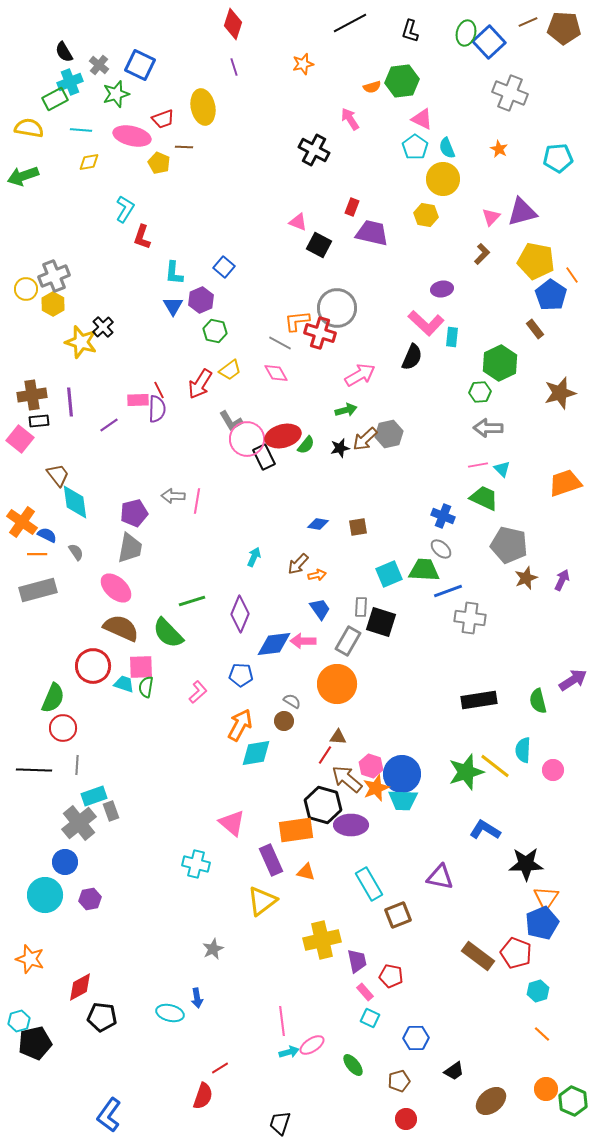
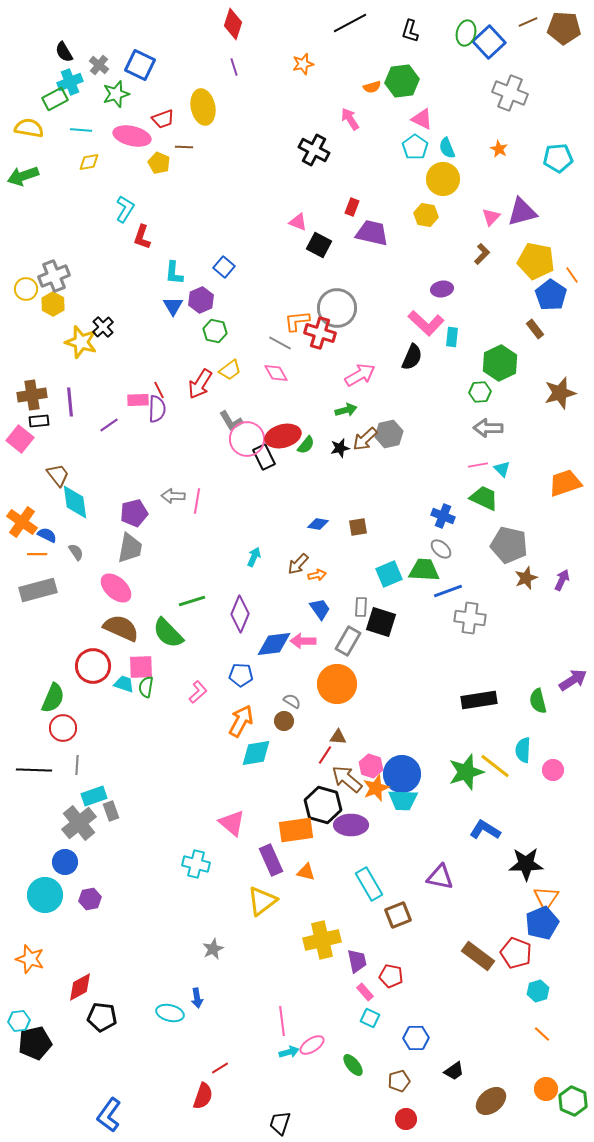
orange arrow at (240, 725): moved 1 px right, 4 px up
cyan hexagon at (19, 1021): rotated 10 degrees clockwise
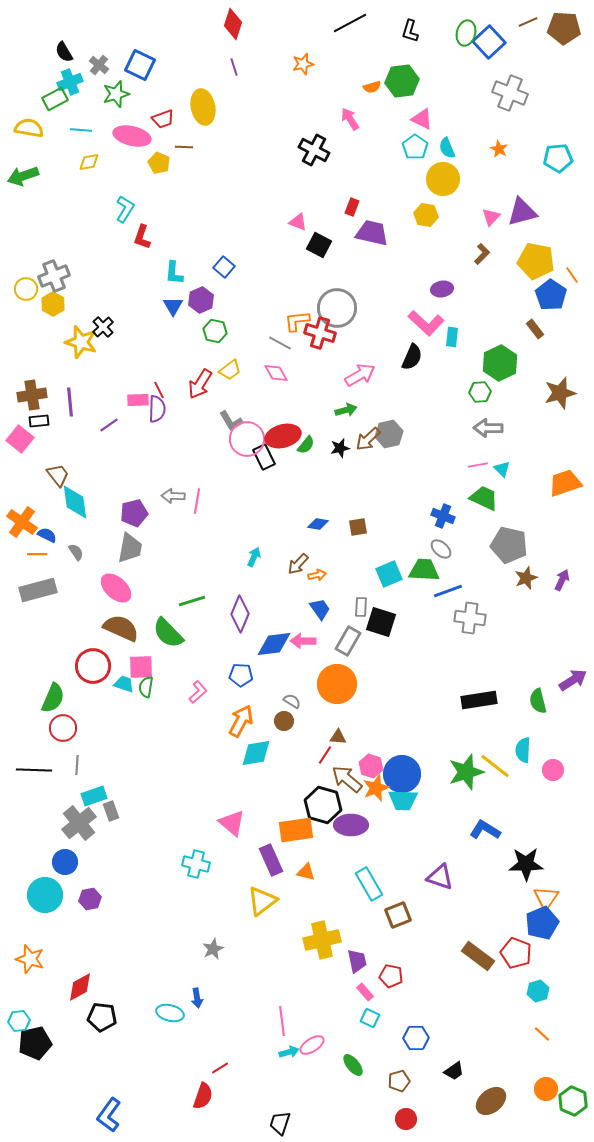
brown arrow at (365, 439): moved 3 px right
purple triangle at (440, 877): rotated 8 degrees clockwise
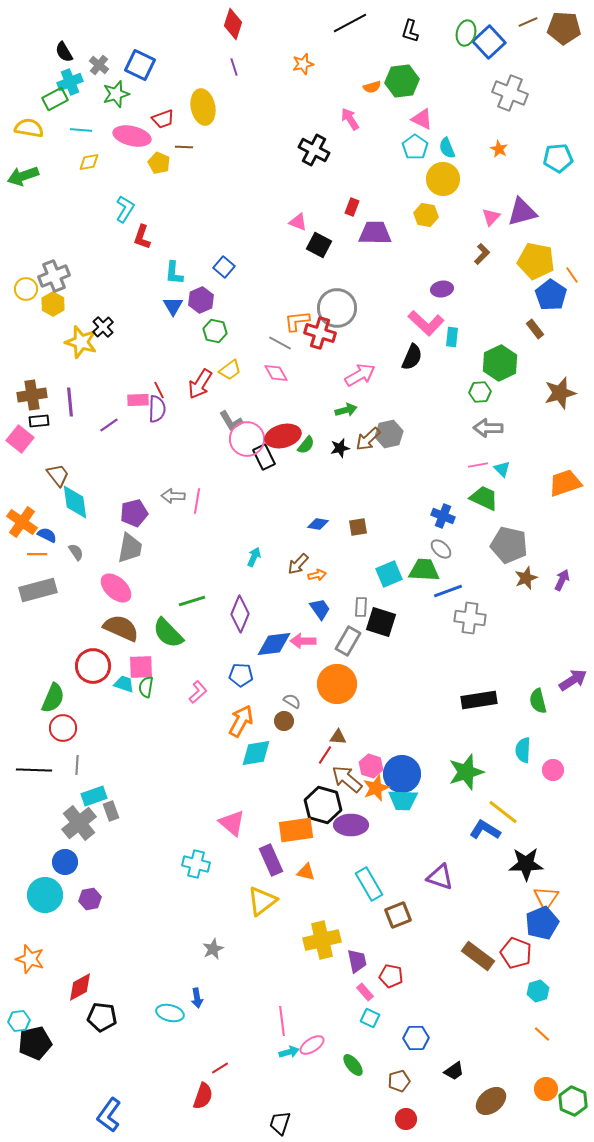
purple trapezoid at (372, 233): moved 3 px right; rotated 12 degrees counterclockwise
yellow line at (495, 766): moved 8 px right, 46 px down
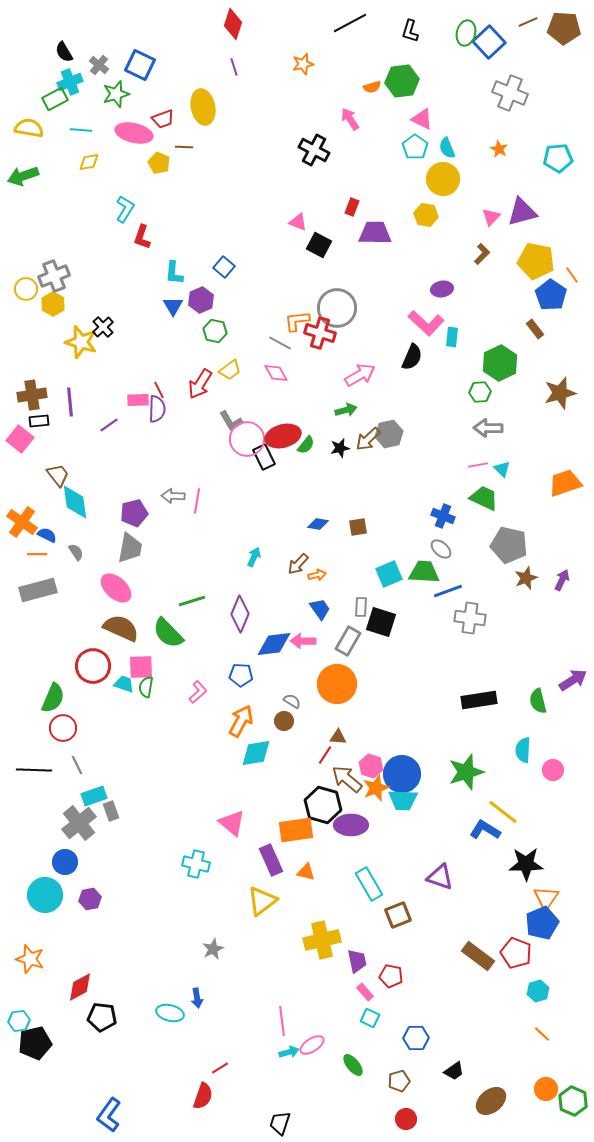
pink ellipse at (132, 136): moved 2 px right, 3 px up
green trapezoid at (424, 570): moved 2 px down
gray line at (77, 765): rotated 30 degrees counterclockwise
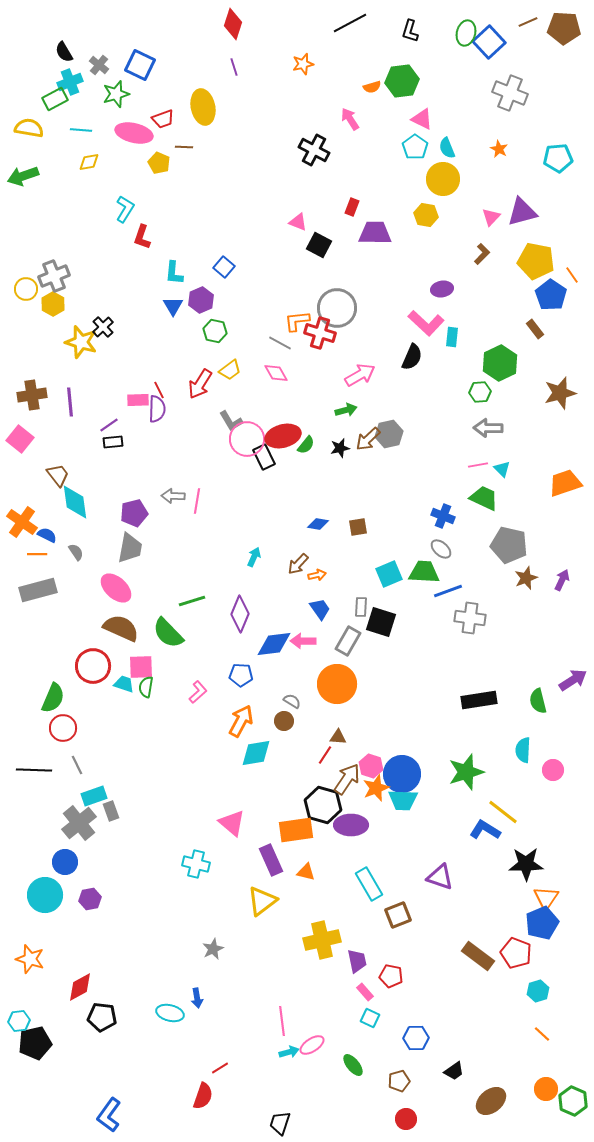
black rectangle at (39, 421): moved 74 px right, 21 px down
brown arrow at (347, 779): rotated 84 degrees clockwise
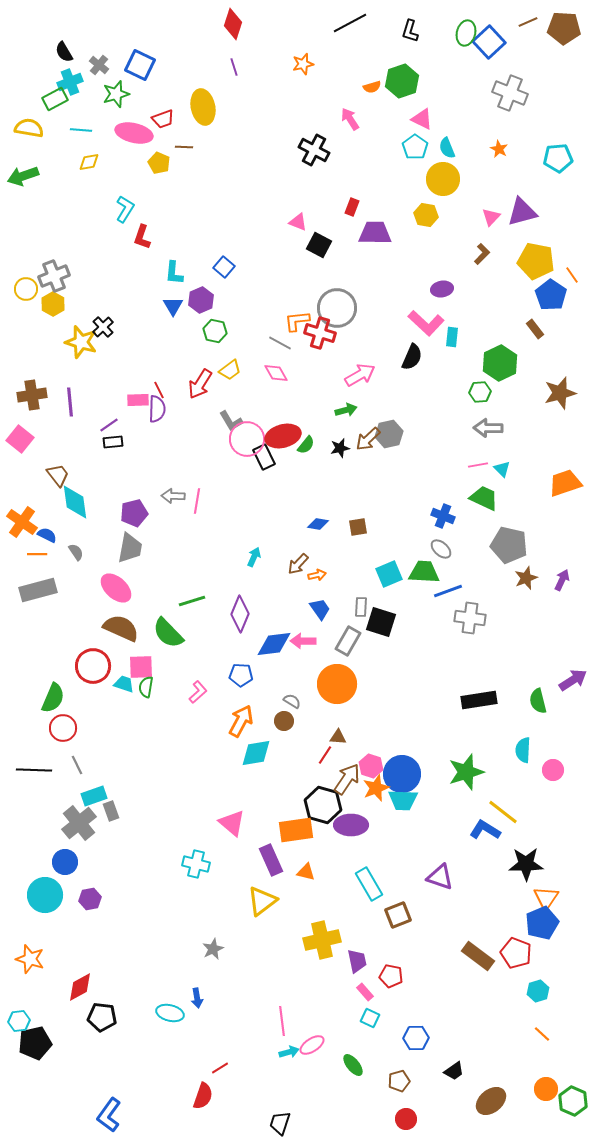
green hexagon at (402, 81): rotated 12 degrees counterclockwise
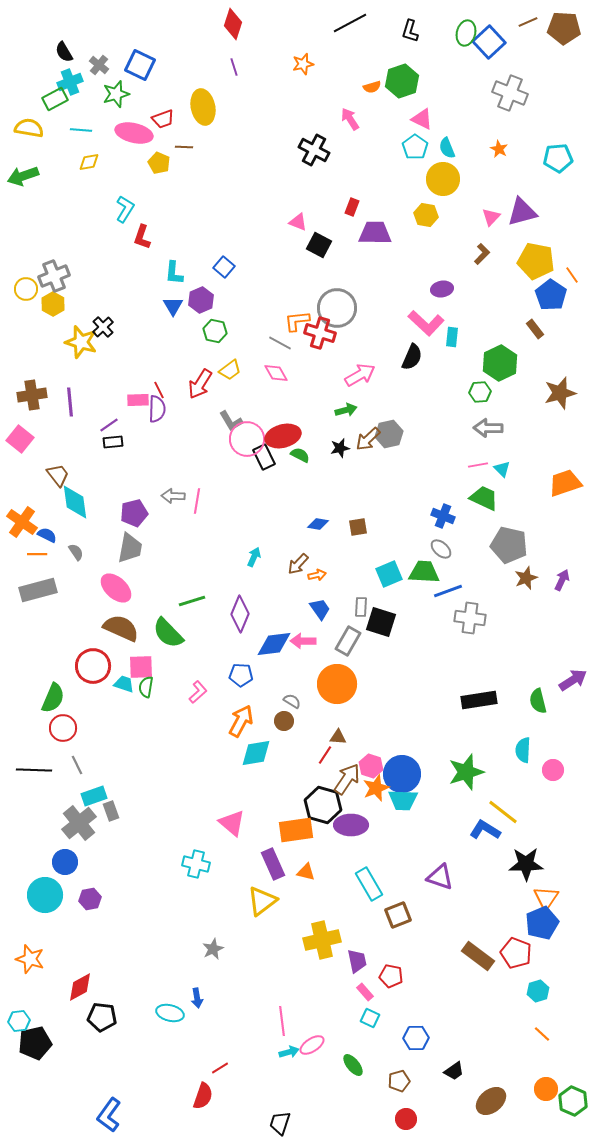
green semicircle at (306, 445): moved 6 px left, 10 px down; rotated 102 degrees counterclockwise
purple rectangle at (271, 860): moved 2 px right, 4 px down
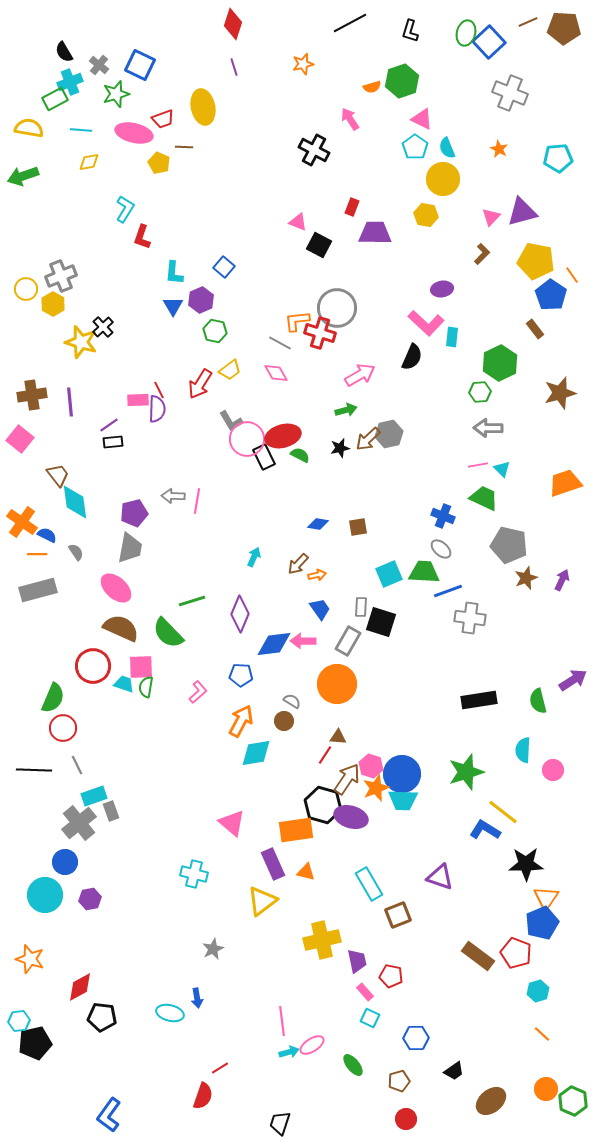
gray cross at (54, 276): moved 7 px right
purple ellipse at (351, 825): moved 8 px up; rotated 16 degrees clockwise
cyan cross at (196, 864): moved 2 px left, 10 px down
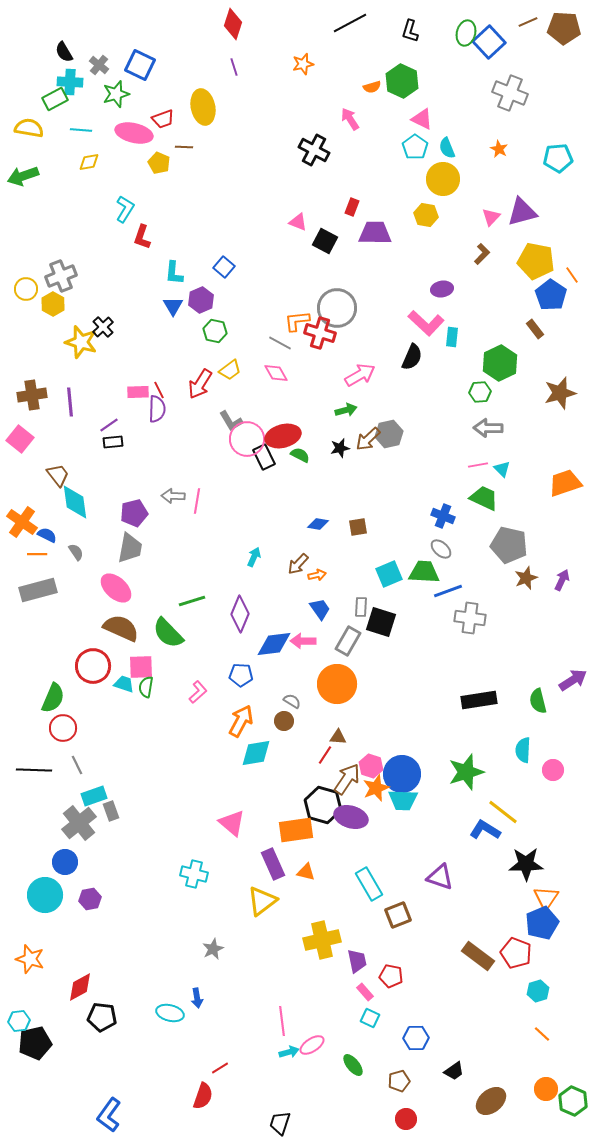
green hexagon at (402, 81): rotated 16 degrees counterclockwise
cyan cross at (70, 82): rotated 25 degrees clockwise
black square at (319, 245): moved 6 px right, 4 px up
pink rectangle at (138, 400): moved 8 px up
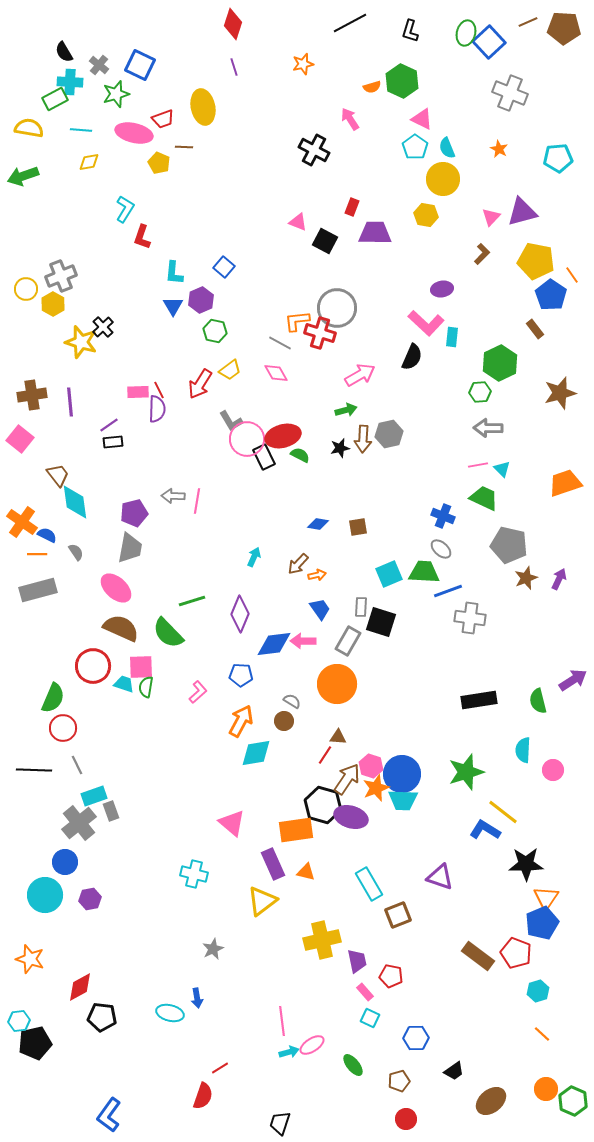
brown arrow at (368, 439): moved 5 px left; rotated 44 degrees counterclockwise
purple arrow at (562, 580): moved 3 px left, 1 px up
